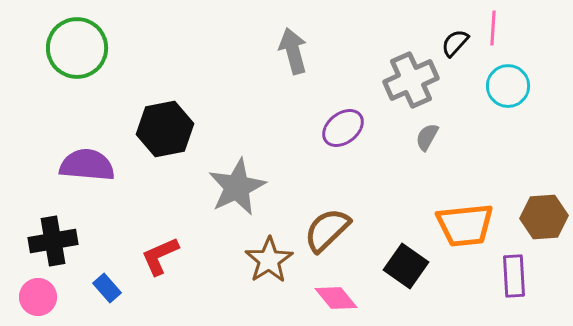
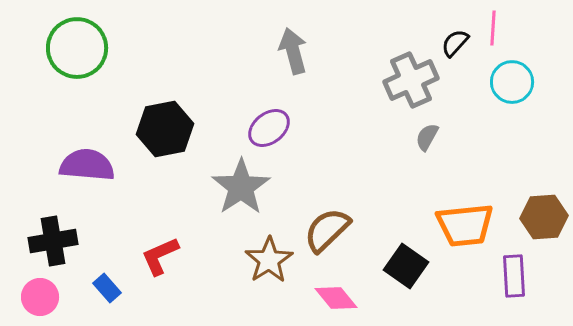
cyan circle: moved 4 px right, 4 px up
purple ellipse: moved 74 px left
gray star: moved 4 px right; rotated 8 degrees counterclockwise
pink circle: moved 2 px right
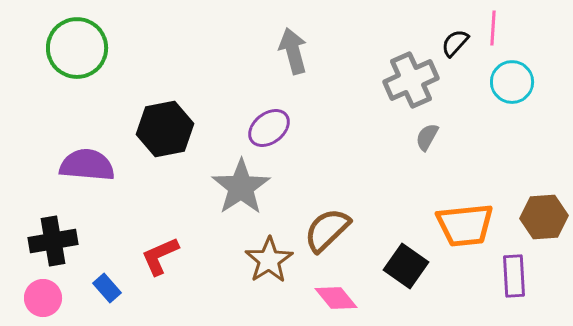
pink circle: moved 3 px right, 1 px down
